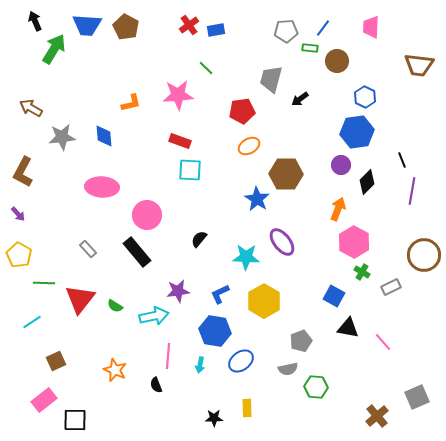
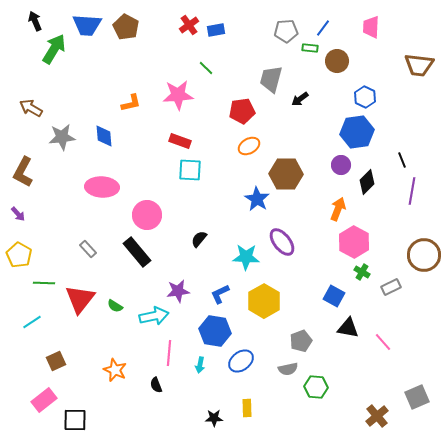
pink line at (168, 356): moved 1 px right, 3 px up
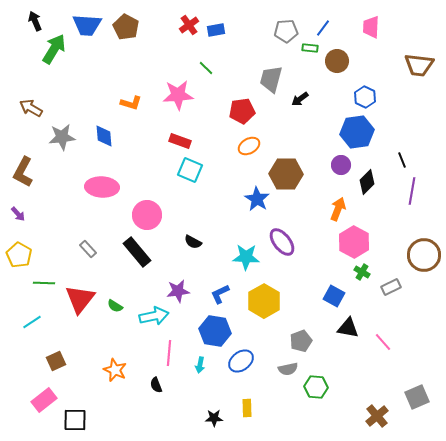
orange L-shape at (131, 103): rotated 30 degrees clockwise
cyan square at (190, 170): rotated 20 degrees clockwise
black semicircle at (199, 239): moved 6 px left, 3 px down; rotated 102 degrees counterclockwise
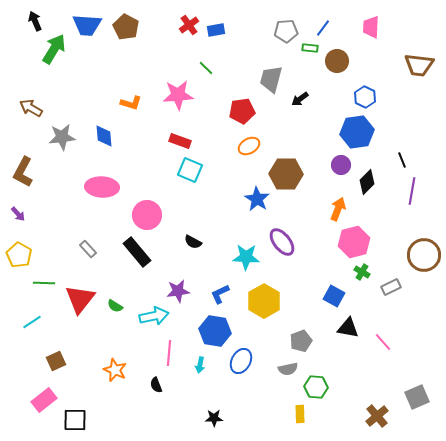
pink hexagon at (354, 242): rotated 16 degrees clockwise
blue ellipse at (241, 361): rotated 25 degrees counterclockwise
yellow rectangle at (247, 408): moved 53 px right, 6 px down
